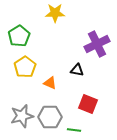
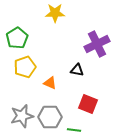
green pentagon: moved 2 px left, 2 px down
yellow pentagon: rotated 15 degrees clockwise
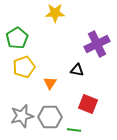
yellow pentagon: moved 1 px left
orange triangle: rotated 40 degrees clockwise
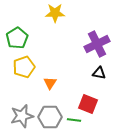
black triangle: moved 22 px right, 3 px down
green line: moved 10 px up
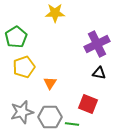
green pentagon: moved 1 px left, 1 px up
gray star: moved 4 px up
green line: moved 2 px left, 4 px down
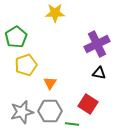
yellow pentagon: moved 2 px right, 2 px up
red square: rotated 12 degrees clockwise
gray hexagon: moved 6 px up
